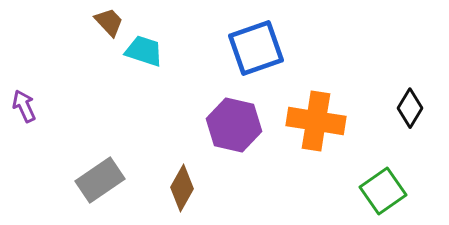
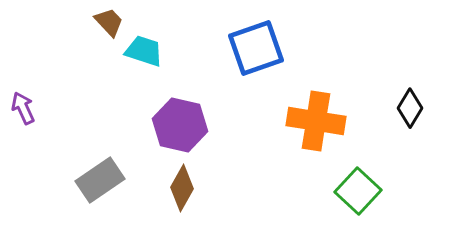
purple arrow: moved 1 px left, 2 px down
purple hexagon: moved 54 px left
green square: moved 25 px left; rotated 12 degrees counterclockwise
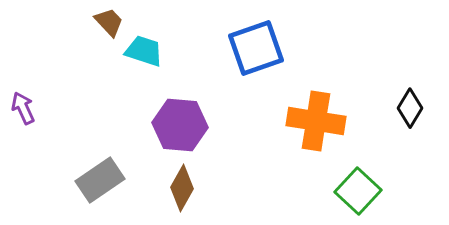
purple hexagon: rotated 8 degrees counterclockwise
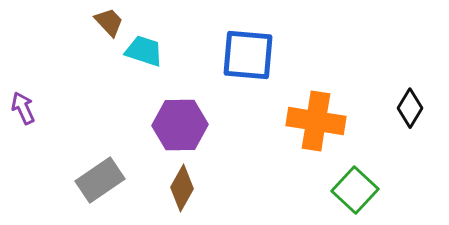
blue square: moved 8 px left, 7 px down; rotated 24 degrees clockwise
purple hexagon: rotated 6 degrees counterclockwise
green square: moved 3 px left, 1 px up
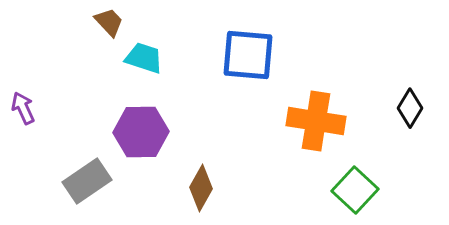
cyan trapezoid: moved 7 px down
purple hexagon: moved 39 px left, 7 px down
gray rectangle: moved 13 px left, 1 px down
brown diamond: moved 19 px right
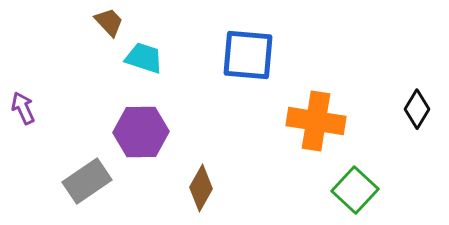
black diamond: moved 7 px right, 1 px down
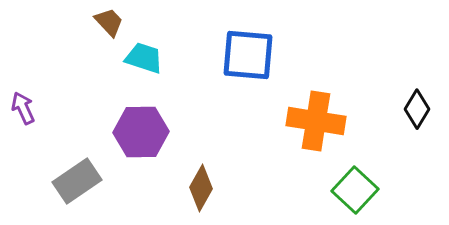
gray rectangle: moved 10 px left
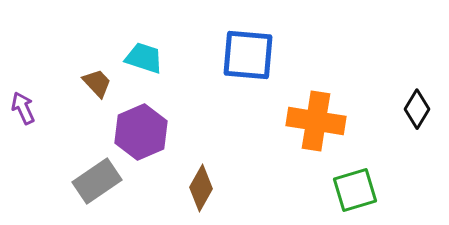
brown trapezoid: moved 12 px left, 61 px down
purple hexagon: rotated 22 degrees counterclockwise
gray rectangle: moved 20 px right
green square: rotated 30 degrees clockwise
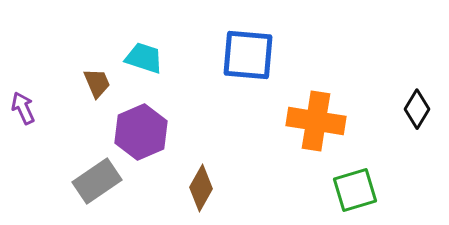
brown trapezoid: rotated 20 degrees clockwise
